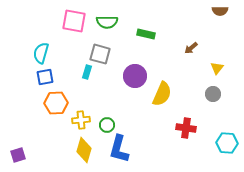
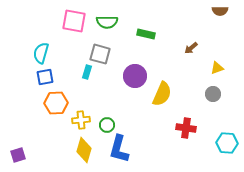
yellow triangle: rotated 32 degrees clockwise
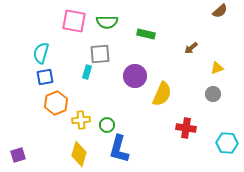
brown semicircle: rotated 42 degrees counterclockwise
gray square: rotated 20 degrees counterclockwise
orange hexagon: rotated 20 degrees counterclockwise
yellow diamond: moved 5 px left, 4 px down
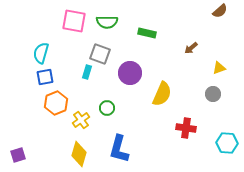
green rectangle: moved 1 px right, 1 px up
gray square: rotated 25 degrees clockwise
yellow triangle: moved 2 px right
purple circle: moved 5 px left, 3 px up
yellow cross: rotated 30 degrees counterclockwise
green circle: moved 17 px up
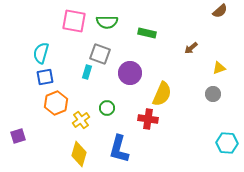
red cross: moved 38 px left, 9 px up
purple square: moved 19 px up
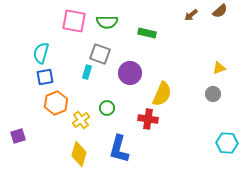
brown arrow: moved 33 px up
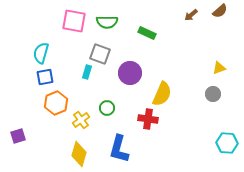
green rectangle: rotated 12 degrees clockwise
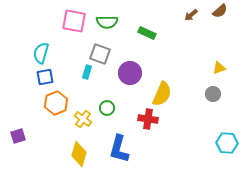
yellow cross: moved 2 px right, 1 px up; rotated 18 degrees counterclockwise
